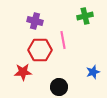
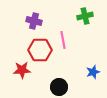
purple cross: moved 1 px left
red star: moved 1 px left, 2 px up
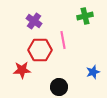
purple cross: rotated 21 degrees clockwise
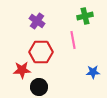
purple cross: moved 3 px right
pink line: moved 10 px right
red hexagon: moved 1 px right, 2 px down
blue star: rotated 16 degrees clockwise
black circle: moved 20 px left
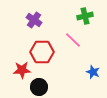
purple cross: moved 3 px left, 1 px up
pink line: rotated 36 degrees counterclockwise
red hexagon: moved 1 px right
blue star: rotated 24 degrees clockwise
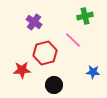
purple cross: moved 2 px down
red hexagon: moved 3 px right, 1 px down; rotated 15 degrees counterclockwise
blue star: rotated 16 degrees counterclockwise
black circle: moved 15 px right, 2 px up
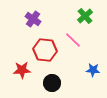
green cross: rotated 28 degrees counterclockwise
purple cross: moved 1 px left, 3 px up
red hexagon: moved 3 px up; rotated 20 degrees clockwise
blue star: moved 2 px up
black circle: moved 2 px left, 2 px up
